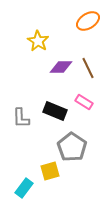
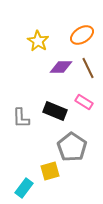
orange ellipse: moved 6 px left, 14 px down
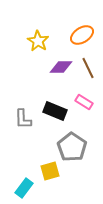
gray L-shape: moved 2 px right, 1 px down
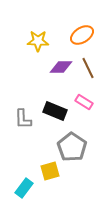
yellow star: rotated 30 degrees counterclockwise
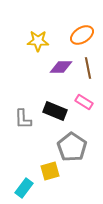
brown line: rotated 15 degrees clockwise
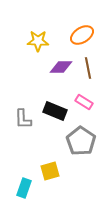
gray pentagon: moved 9 px right, 6 px up
cyan rectangle: rotated 18 degrees counterclockwise
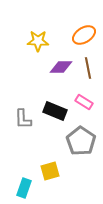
orange ellipse: moved 2 px right
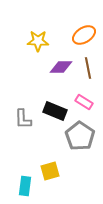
gray pentagon: moved 1 px left, 5 px up
cyan rectangle: moved 1 px right, 2 px up; rotated 12 degrees counterclockwise
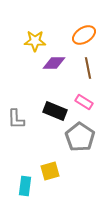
yellow star: moved 3 px left
purple diamond: moved 7 px left, 4 px up
gray L-shape: moved 7 px left
gray pentagon: moved 1 px down
